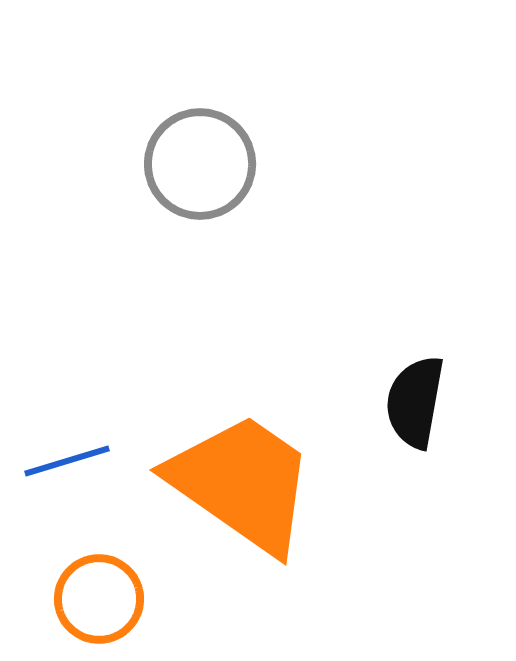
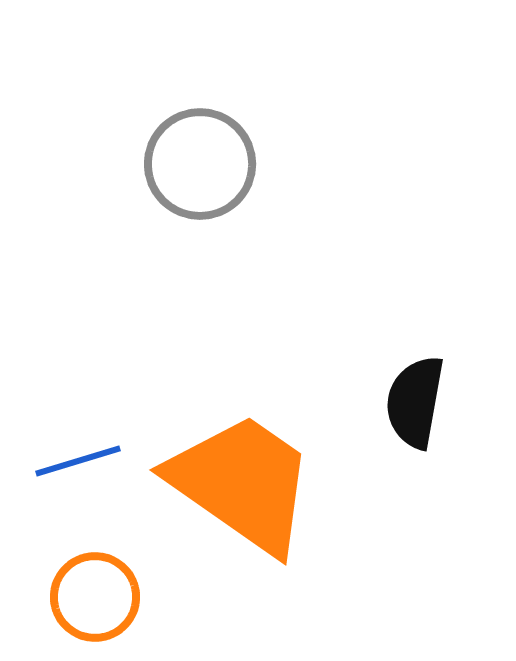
blue line: moved 11 px right
orange circle: moved 4 px left, 2 px up
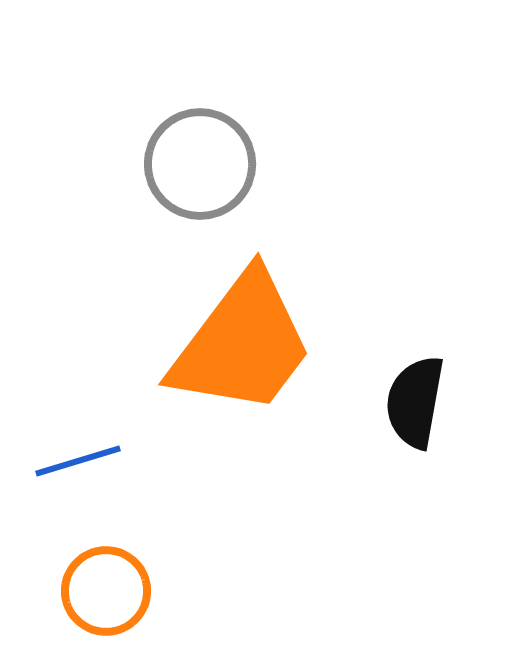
orange trapezoid: moved 139 px up; rotated 92 degrees clockwise
orange circle: moved 11 px right, 6 px up
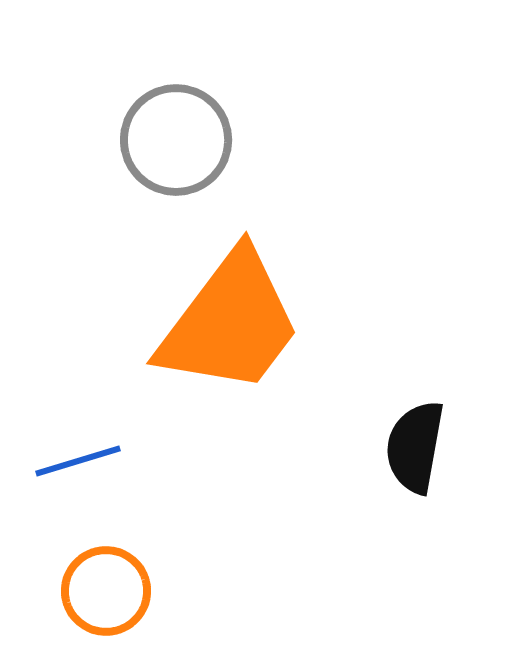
gray circle: moved 24 px left, 24 px up
orange trapezoid: moved 12 px left, 21 px up
black semicircle: moved 45 px down
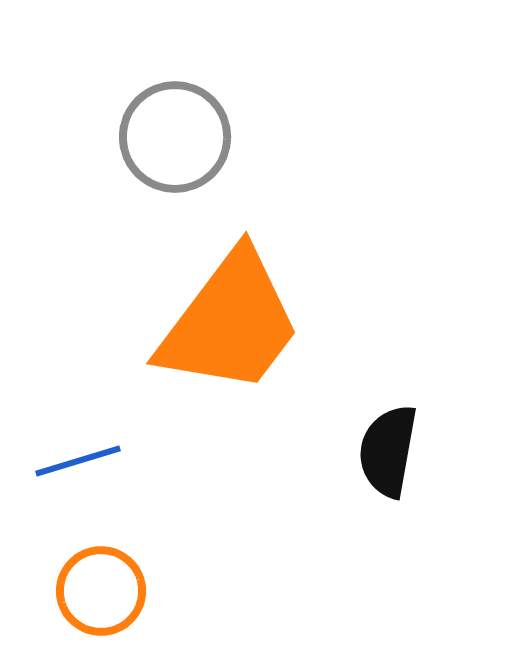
gray circle: moved 1 px left, 3 px up
black semicircle: moved 27 px left, 4 px down
orange circle: moved 5 px left
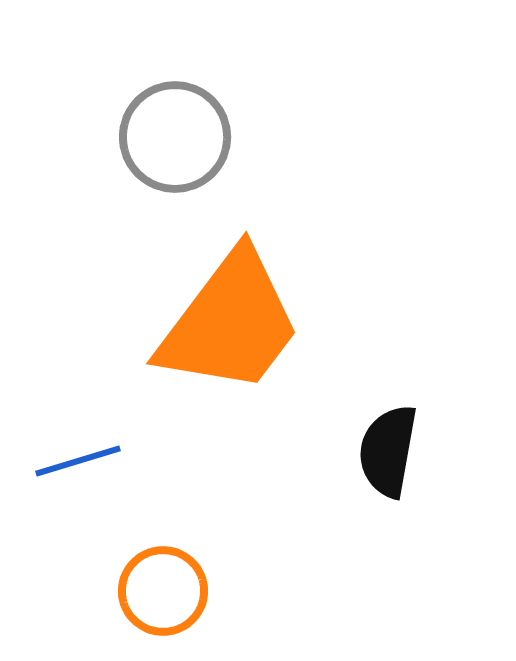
orange circle: moved 62 px right
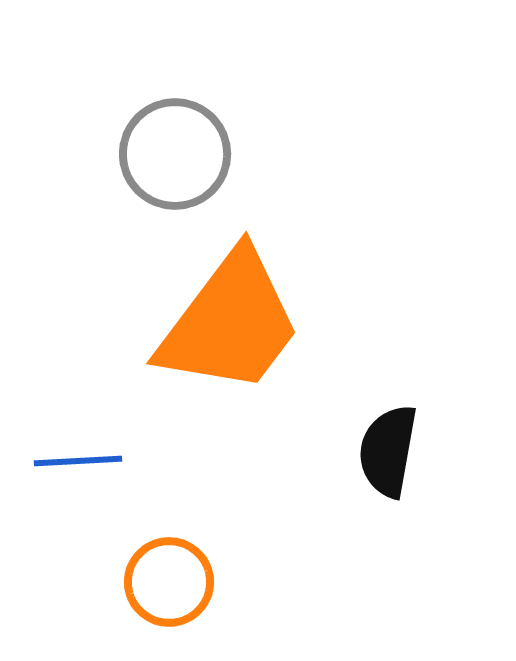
gray circle: moved 17 px down
blue line: rotated 14 degrees clockwise
orange circle: moved 6 px right, 9 px up
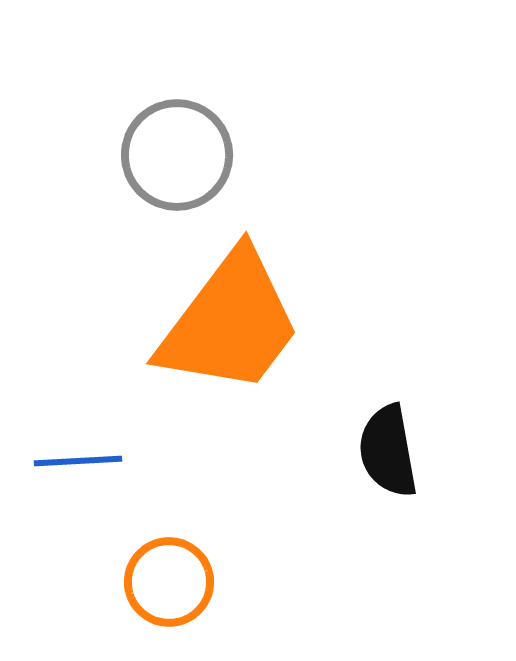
gray circle: moved 2 px right, 1 px down
black semicircle: rotated 20 degrees counterclockwise
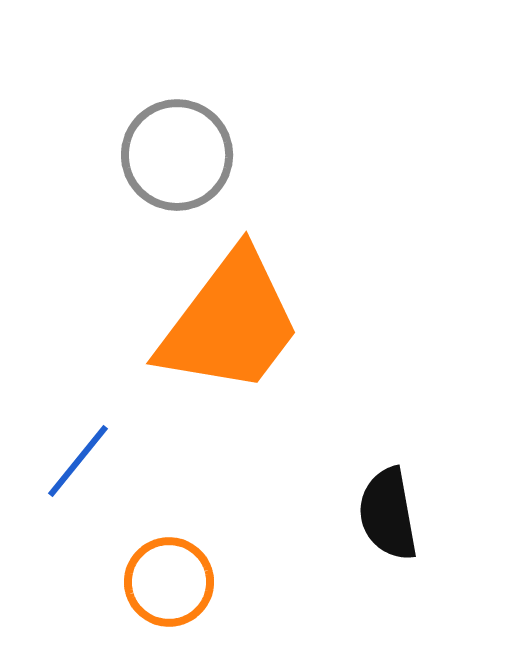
black semicircle: moved 63 px down
blue line: rotated 48 degrees counterclockwise
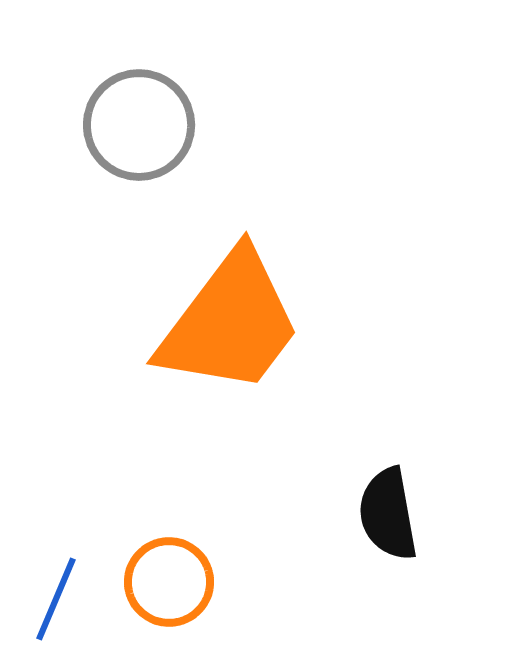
gray circle: moved 38 px left, 30 px up
blue line: moved 22 px left, 138 px down; rotated 16 degrees counterclockwise
